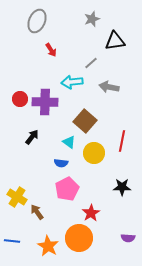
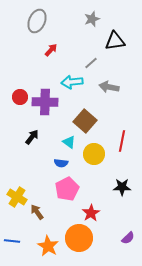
red arrow: rotated 104 degrees counterclockwise
red circle: moved 2 px up
yellow circle: moved 1 px down
purple semicircle: rotated 48 degrees counterclockwise
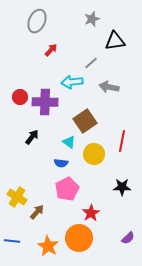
brown square: rotated 15 degrees clockwise
brown arrow: rotated 77 degrees clockwise
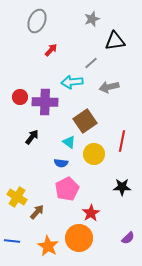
gray arrow: rotated 24 degrees counterclockwise
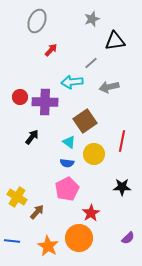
blue semicircle: moved 6 px right
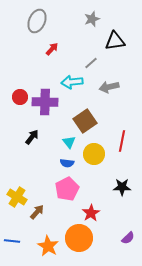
red arrow: moved 1 px right, 1 px up
cyan triangle: rotated 16 degrees clockwise
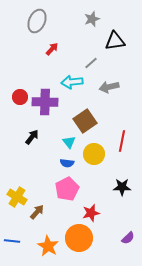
red star: rotated 18 degrees clockwise
